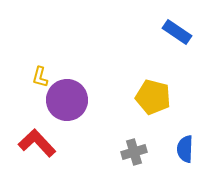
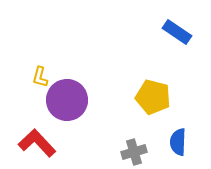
blue semicircle: moved 7 px left, 7 px up
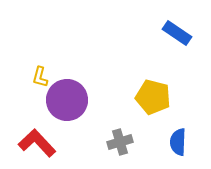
blue rectangle: moved 1 px down
gray cross: moved 14 px left, 10 px up
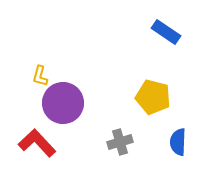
blue rectangle: moved 11 px left, 1 px up
yellow L-shape: moved 1 px up
purple circle: moved 4 px left, 3 px down
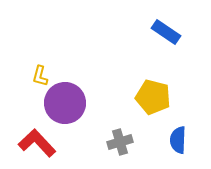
purple circle: moved 2 px right
blue semicircle: moved 2 px up
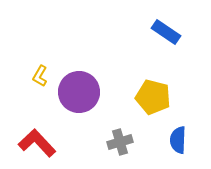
yellow L-shape: rotated 15 degrees clockwise
purple circle: moved 14 px right, 11 px up
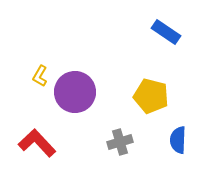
purple circle: moved 4 px left
yellow pentagon: moved 2 px left, 1 px up
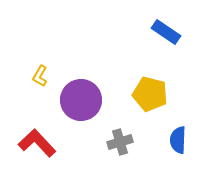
purple circle: moved 6 px right, 8 px down
yellow pentagon: moved 1 px left, 2 px up
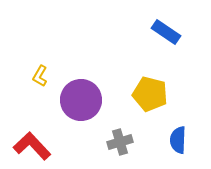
red L-shape: moved 5 px left, 3 px down
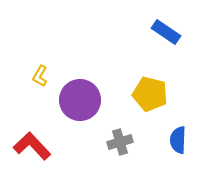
purple circle: moved 1 px left
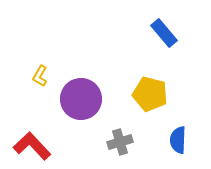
blue rectangle: moved 2 px left, 1 px down; rotated 16 degrees clockwise
purple circle: moved 1 px right, 1 px up
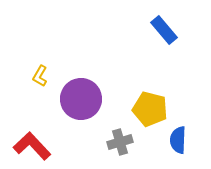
blue rectangle: moved 3 px up
yellow pentagon: moved 15 px down
